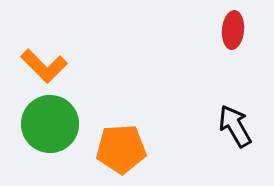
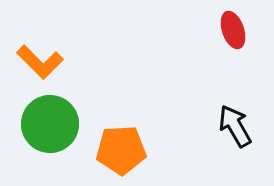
red ellipse: rotated 24 degrees counterclockwise
orange L-shape: moved 4 px left, 4 px up
orange pentagon: moved 1 px down
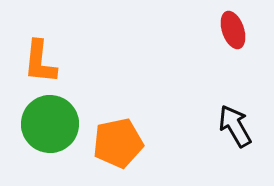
orange L-shape: rotated 51 degrees clockwise
orange pentagon: moved 3 px left, 7 px up; rotated 9 degrees counterclockwise
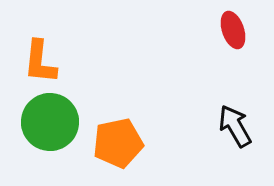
green circle: moved 2 px up
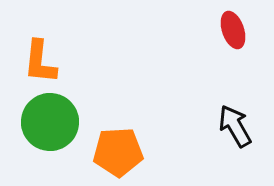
orange pentagon: moved 9 px down; rotated 9 degrees clockwise
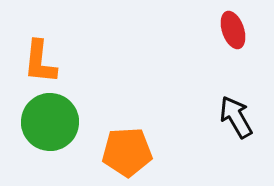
black arrow: moved 1 px right, 9 px up
orange pentagon: moved 9 px right
